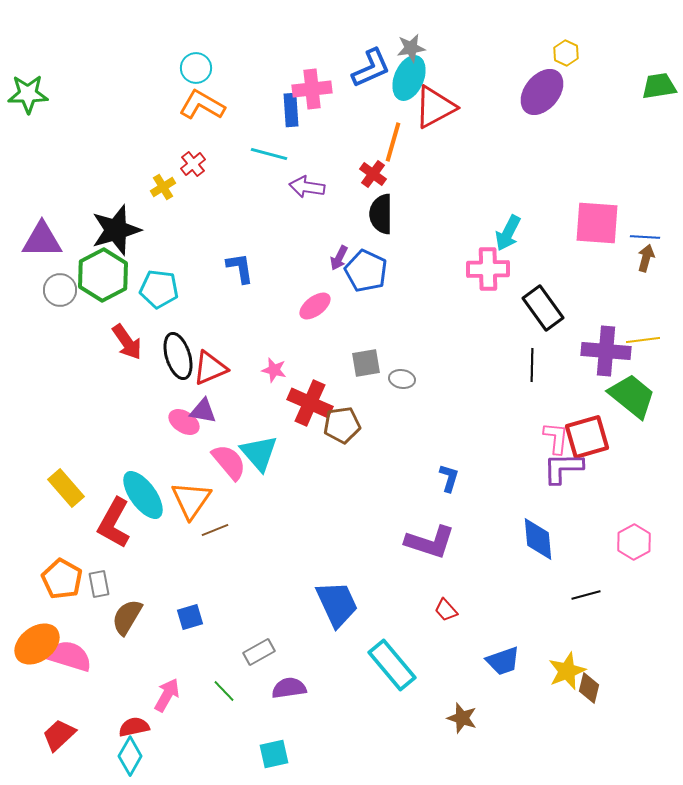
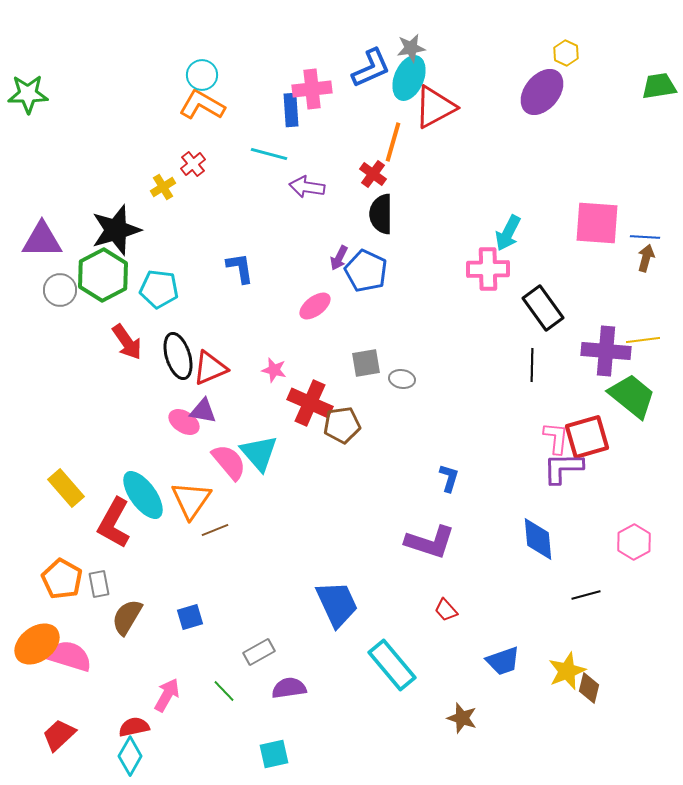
cyan circle at (196, 68): moved 6 px right, 7 px down
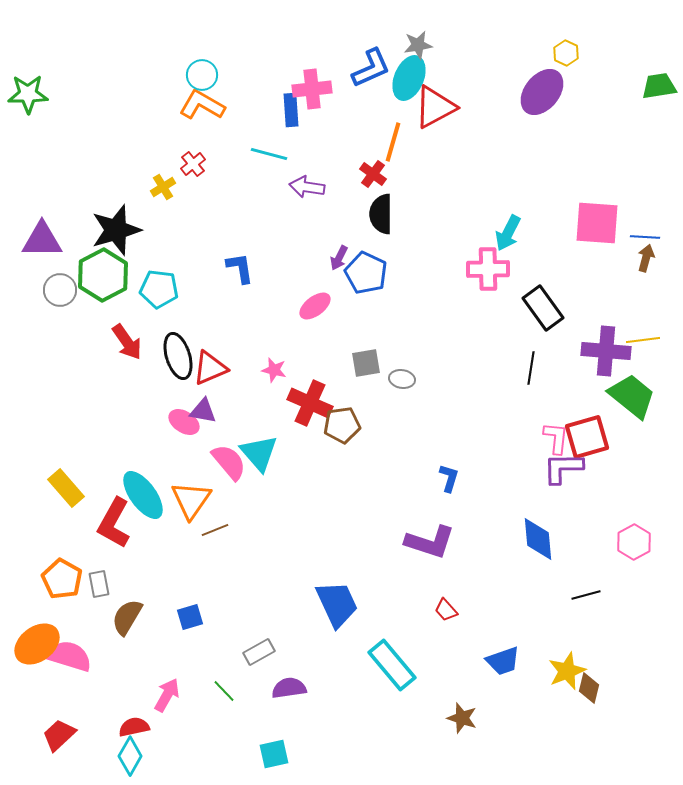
gray star at (411, 48): moved 7 px right, 3 px up
blue pentagon at (366, 271): moved 2 px down
black line at (532, 365): moved 1 px left, 3 px down; rotated 8 degrees clockwise
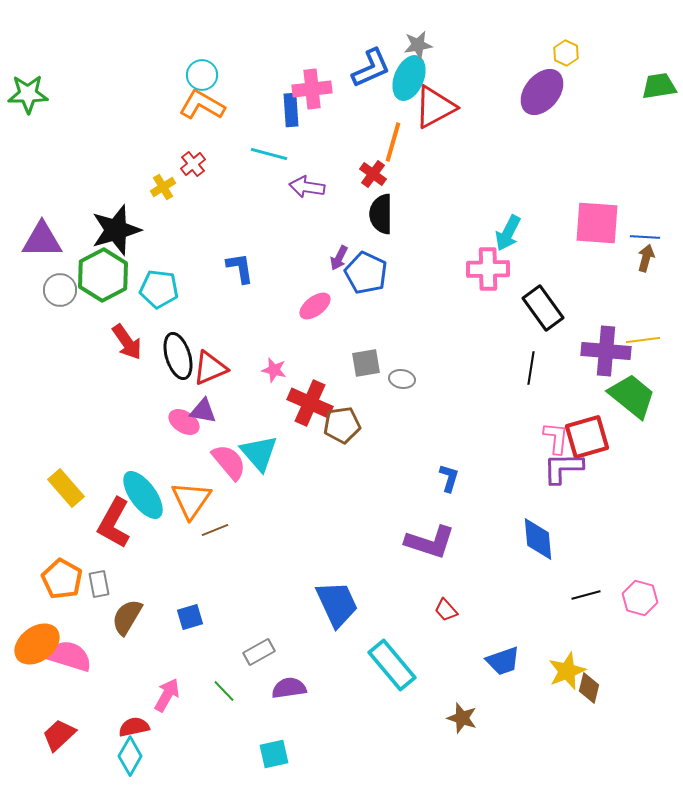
pink hexagon at (634, 542): moved 6 px right, 56 px down; rotated 16 degrees counterclockwise
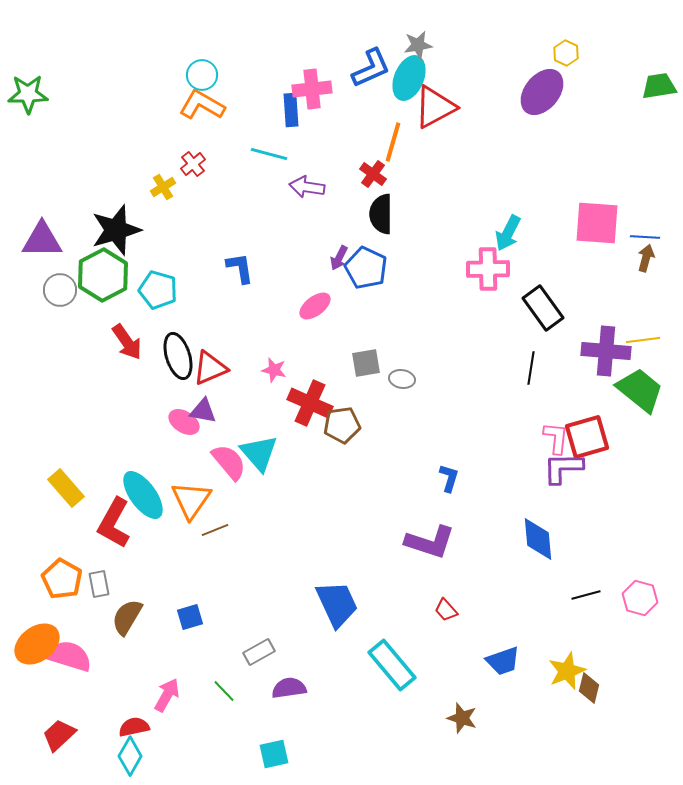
blue pentagon at (366, 273): moved 5 px up
cyan pentagon at (159, 289): moved 1 px left, 1 px down; rotated 9 degrees clockwise
green trapezoid at (632, 396): moved 8 px right, 6 px up
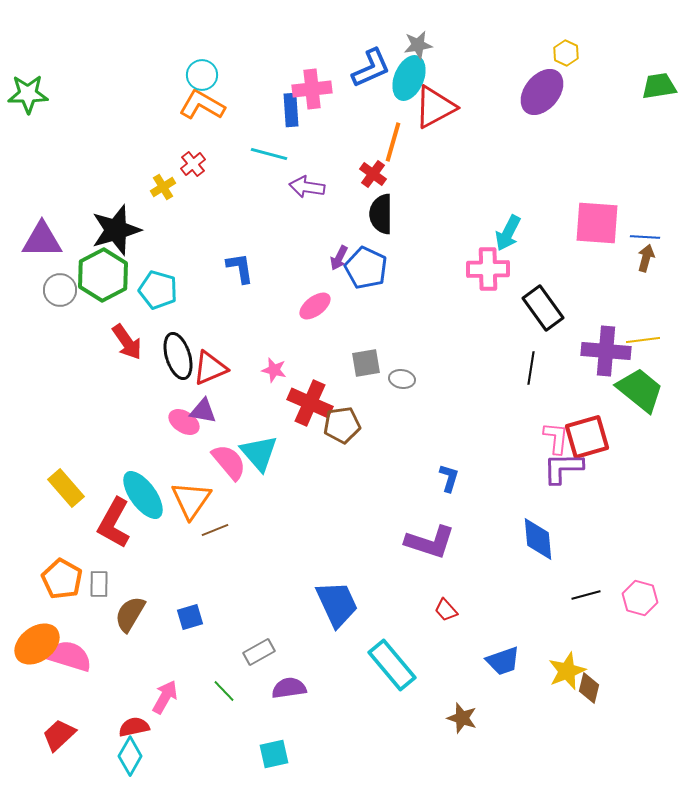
gray rectangle at (99, 584): rotated 12 degrees clockwise
brown semicircle at (127, 617): moved 3 px right, 3 px up
pink arrow at (167, 695): moved 2 px left, 2 px down
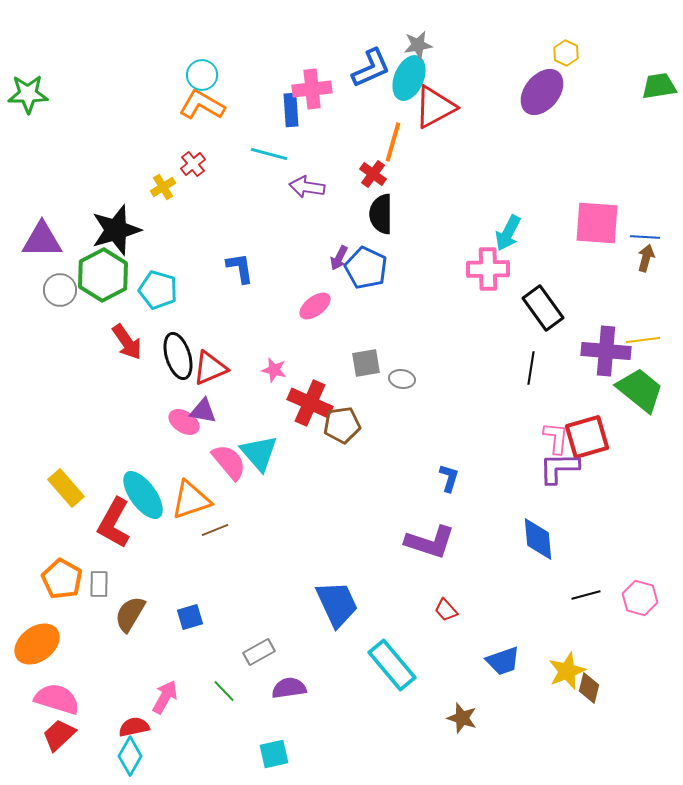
purple L-shape at (563, 468): moved 4 px left
orange triangle at (191, 500): rotated 36 degrees clockwise
pink semicircle at (69, 656): moved 12 px left, 43 px down
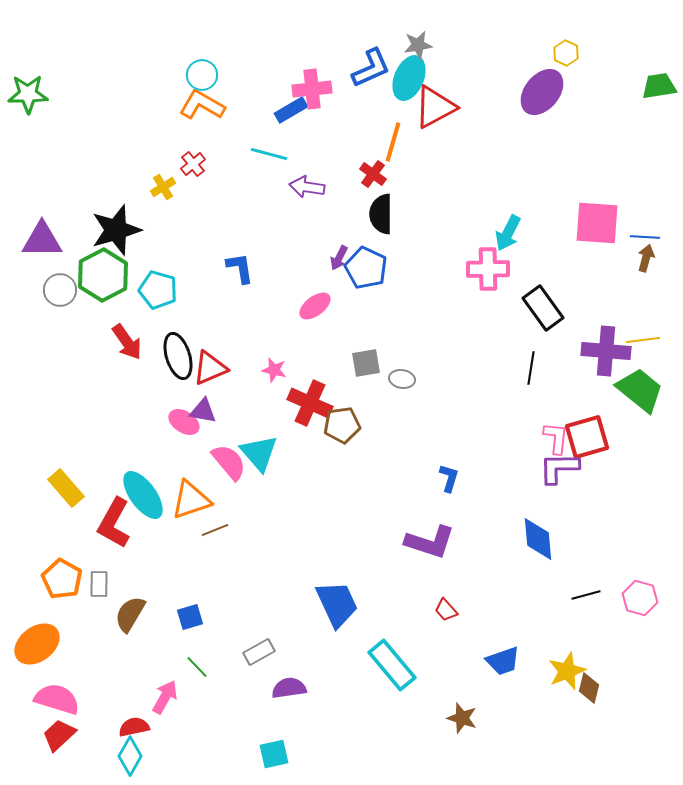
blue rectangle at (291, 110): rotated 64 degrees clockwise
green line at (224, 691): moved 27 px left, 24 px up
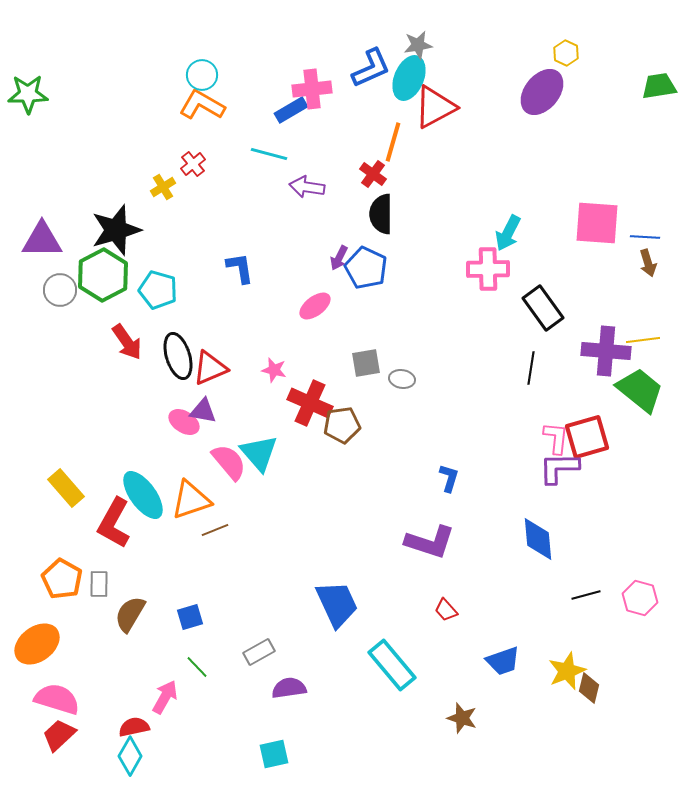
brown arrow at (646, 258): moved 2 px right, 5 px down; rotated 148 degrees clockwise
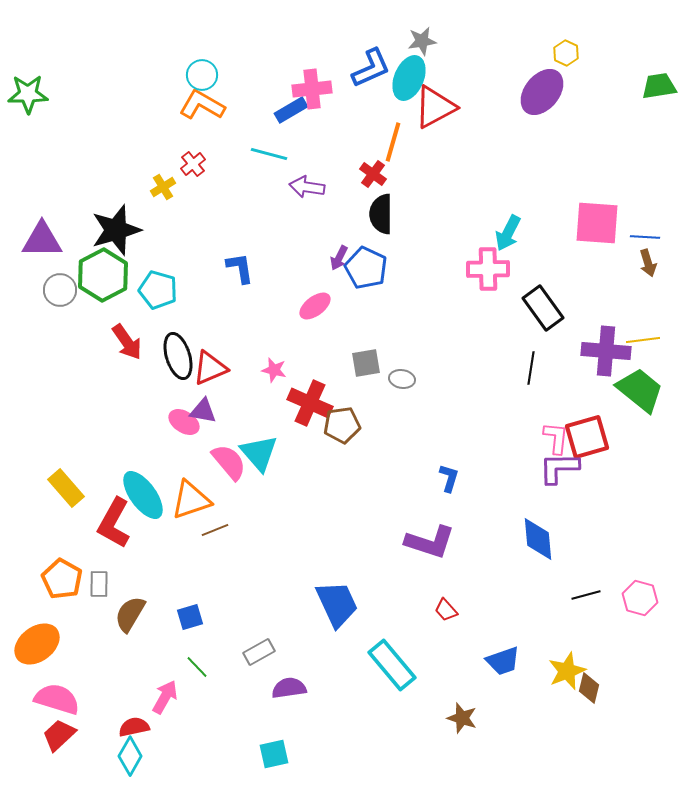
gray star at (418, 45): moved 4 px right, 4 px up
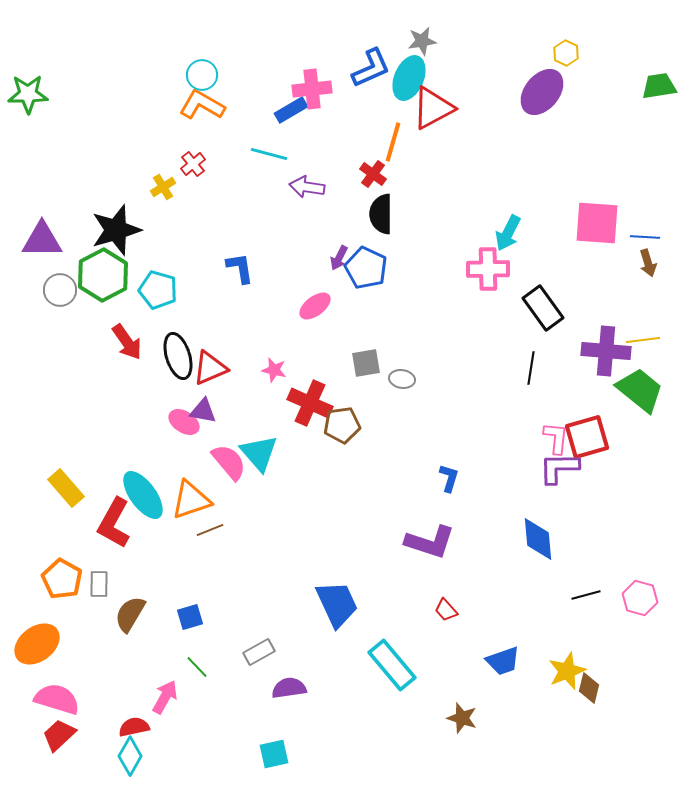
red triangle at (435, 107): moved 2 px left, 1 px down
brown line at (215, 530): moved 5 px left
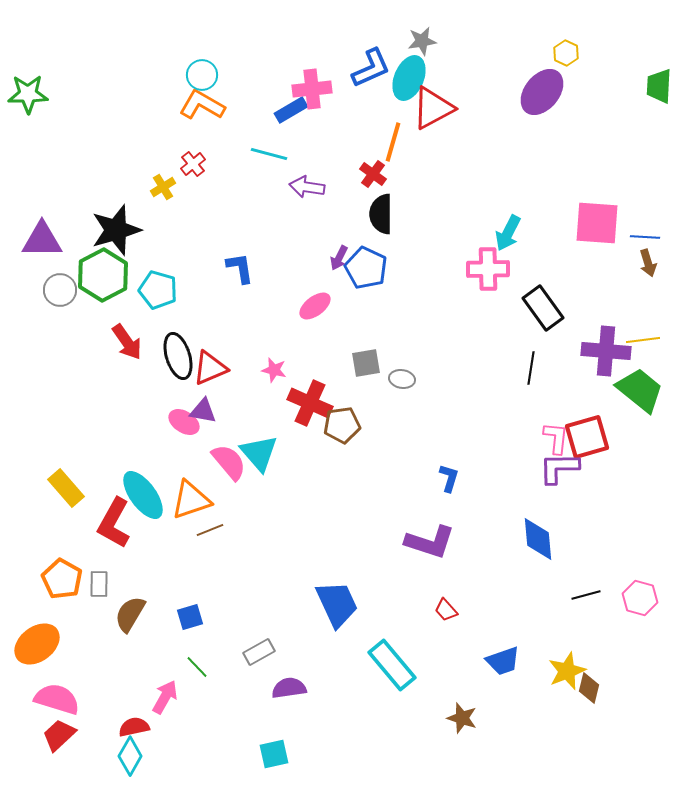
green trapezoid at (659, 86): rotated 78 degrees counterclockwise
